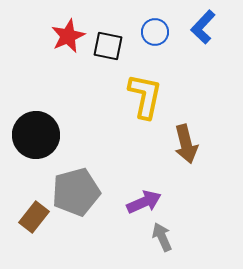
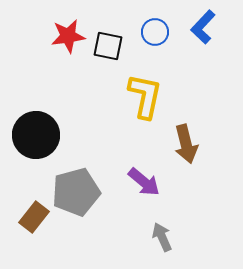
red star: rotated 16 degrees clockwise
purple arrow: moved 20 px up; rotated 64 degrees clockwise
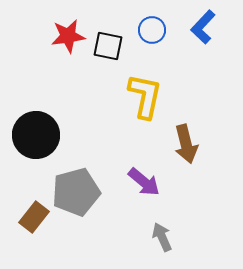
blue circle: moved 3 px left, 2 px up
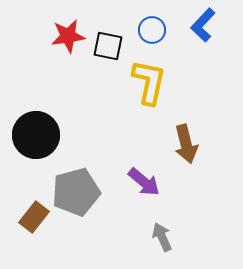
blue L-shape: moved 2 px up
yellow L-shape: moved 4 px right, 14 px up
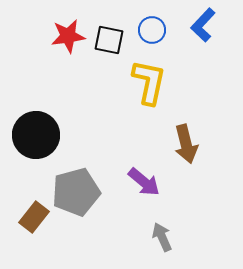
black square: moved 1 px right, 6 px up
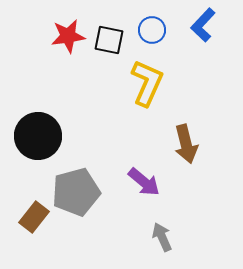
yellow L-shape: moved 2 px left, 1 px down; rotated 12 degrees clockwise
black circle: moved 2 px right, 1 px down
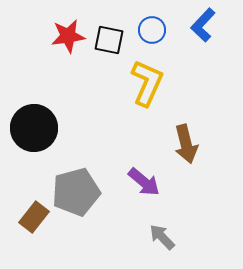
black circle: moved 4 px left, 8 px up
gray arrow: rotated 20 degrees counterclockwise
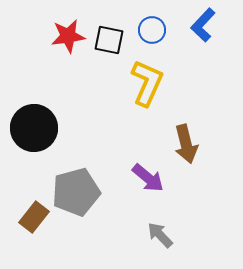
purple arrow: moved 4 px right, 4 px up
gray arrow: moved 2 px left, 2 px up
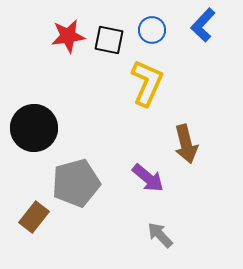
gray pentagon: moved 9 px up
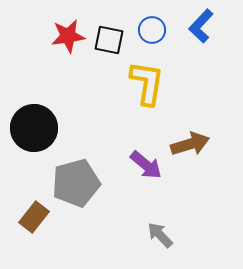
blue L-shape: moved 2 px left, 1 px down
yellow L-shape: rotated 15 degrees counterclockwise
brown arrow: moved 4 px right; rotated 93 degrees counterclockwise
purple arrow: moved 2 px left, 13 px up
